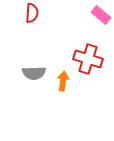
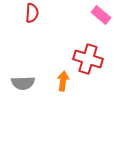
gray semicircle: moved 11 px left, 10 px down
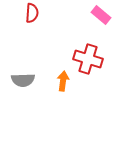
gray semicircle: moved 3 px up
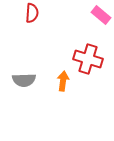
gray semicircle: moved 1 px right
